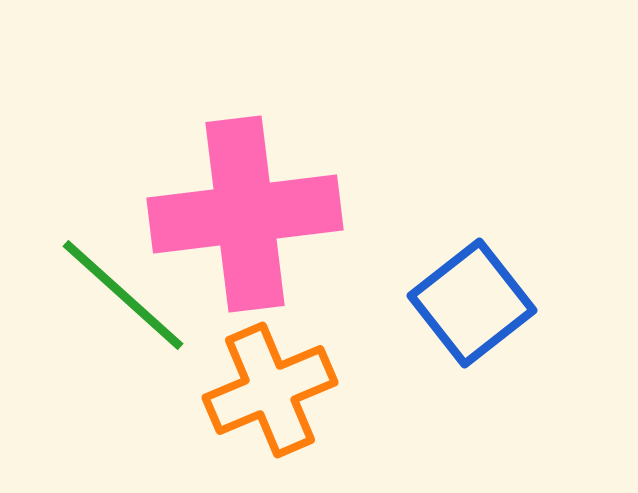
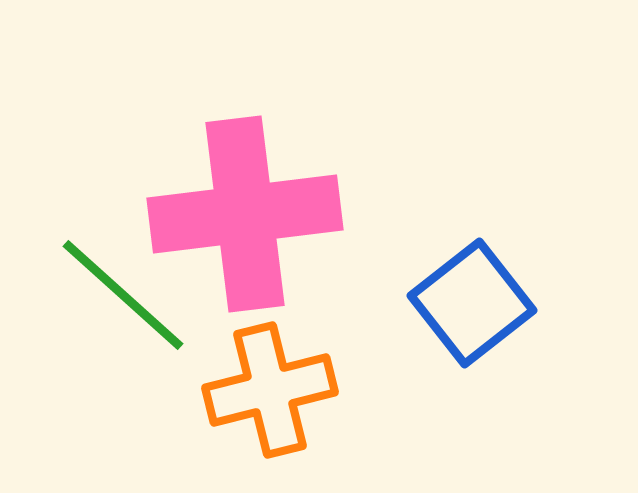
orange cross: rotated 9 degrees clockwise
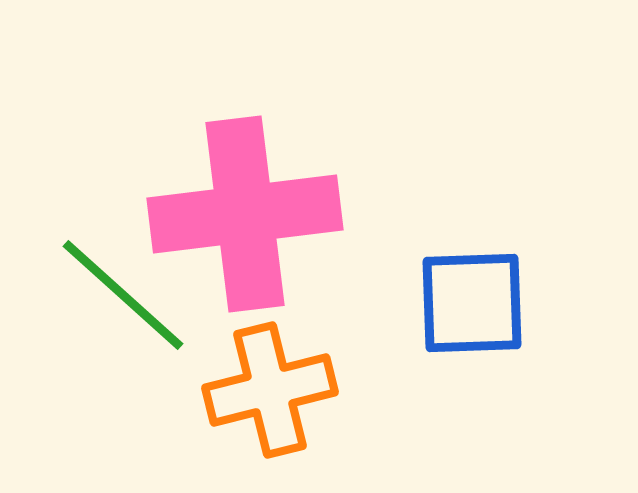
blue square: rotated 36 degrees clockwise
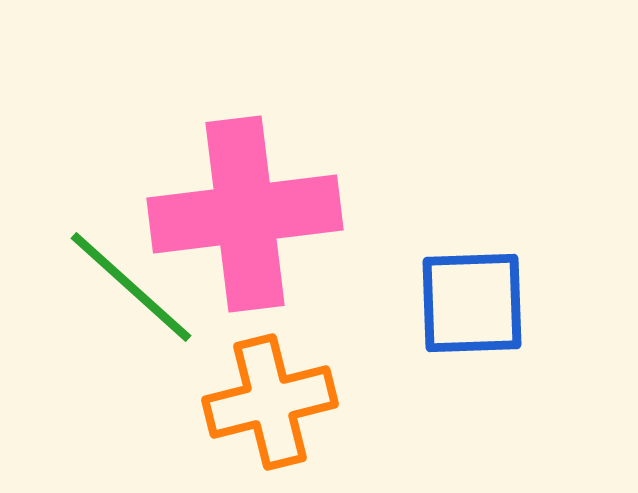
green line: moved 8 px right, 8 px up
orange cross: moved 12 px down
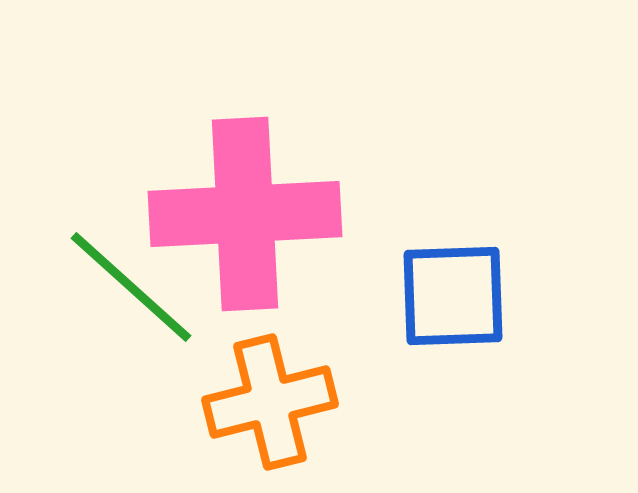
pink cross: rotated 4 degrees clockwise
blue square: moved 19 px left, 7 px up
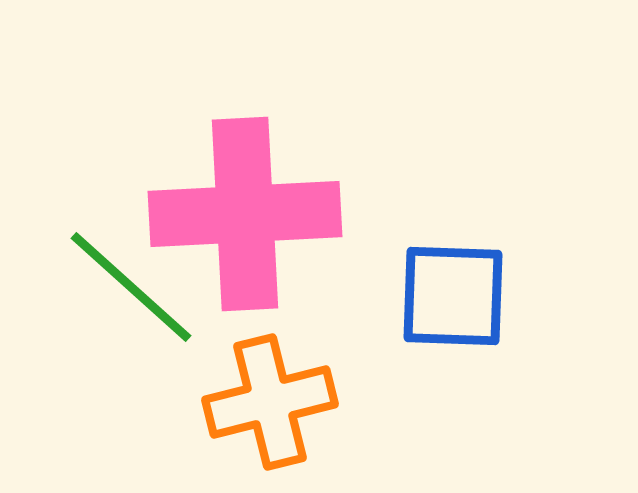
blue square: rotated 4 degrees clockwise
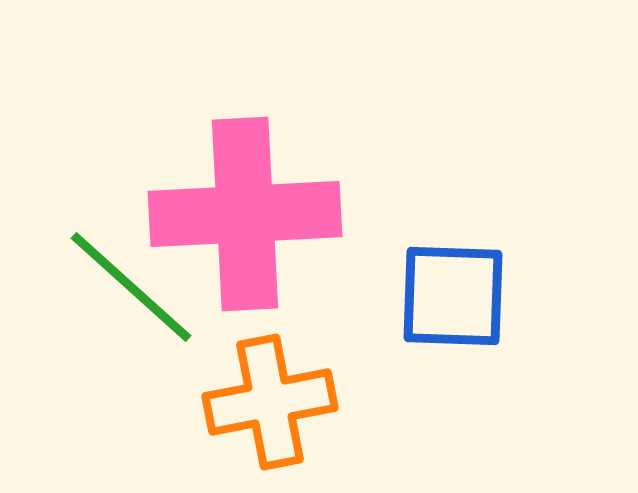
orange cross: rotated 3 degrees clockwise
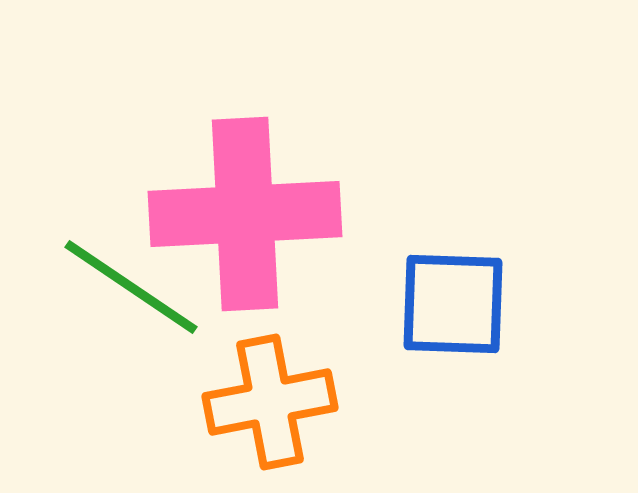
green line: rotated 8 degrees counterclockwise
blue square: moved 8 px down
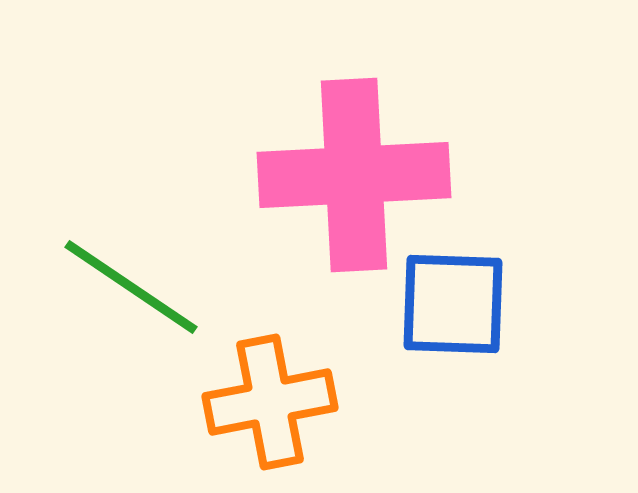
pink cross: moved 109 px right, 39 px up
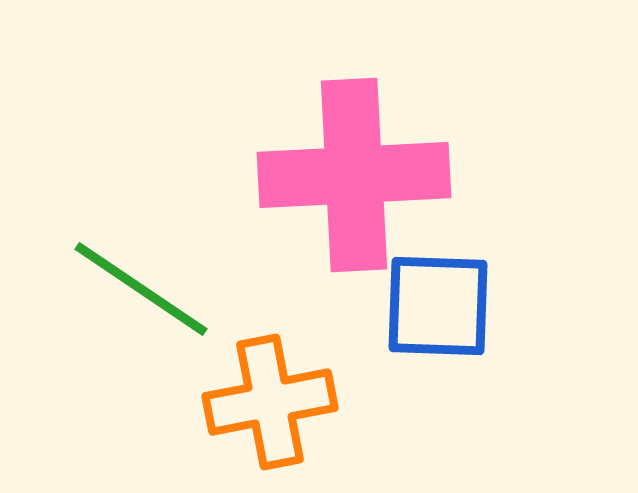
green line: moved 10 px right, 2 px down
blue square: moved 15 px left, 2 px down
